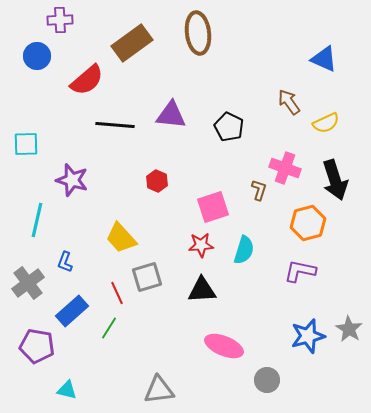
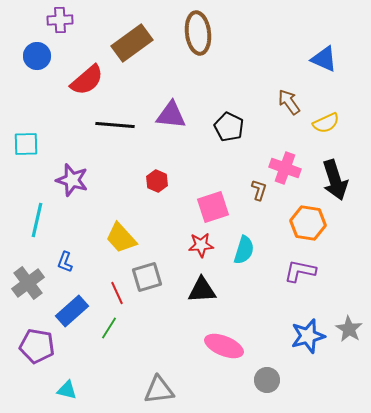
orange hexagon: rotated 24 degrees clockwise
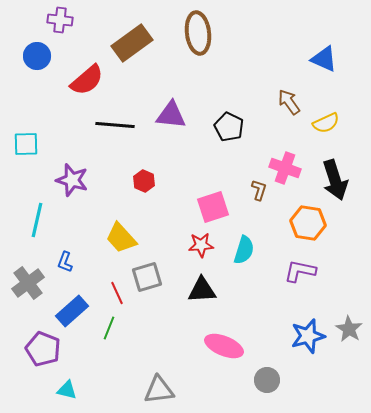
purple cross: rotated 10 degrees clockwise
red hexagon: moved 13 px left
green line: rotated 10 degrees counterclockwise
purple pentagon: moved 6 px right, 3 px down; rotated 12 degrees clockwise
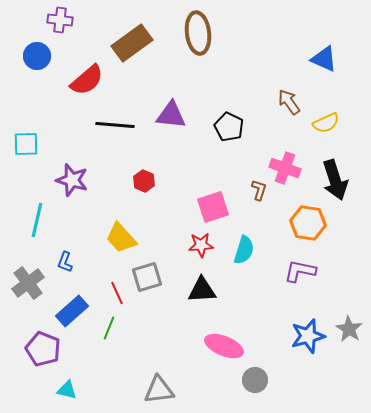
gray circle: moved 12 px left
